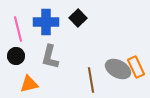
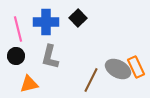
brown line: rotated 35 degrees clockwise
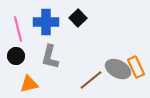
brown line: rotated 25 degrees clockwise
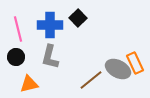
blue cross: moved 4 px right, 3 px down
black circle: moved 1 px down
orange rectangle: moved 1 px left, 4 px up
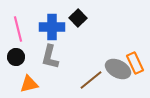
blue cross: moved 2 px right, 2 px down
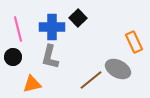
black circle: moved 3 px left
orange rectangle: moved 1 px left, 21 px up
orange triangle: moved 3 px right
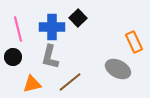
brown line: moved 21 px left, 2 px down
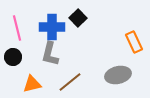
pink line: moved 1 px left, 1 px up
gray L-shape: moved 3 px up
gray ellipse: moved 6 px down; rotated 40 degrees counterclockwise
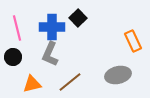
orange rectangle: moved 1 px left, 1 px up
gray L-shape: rotated 10 degrees clockwise
